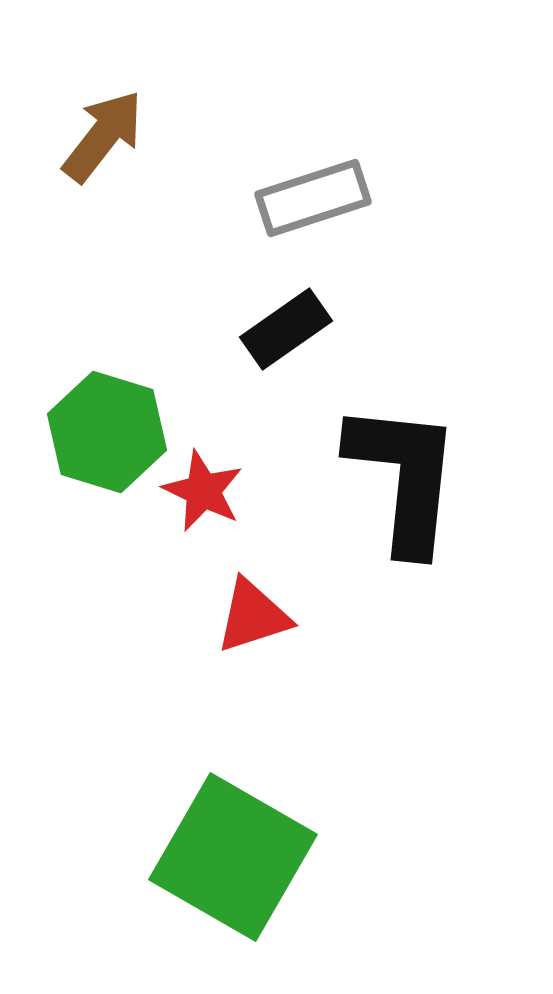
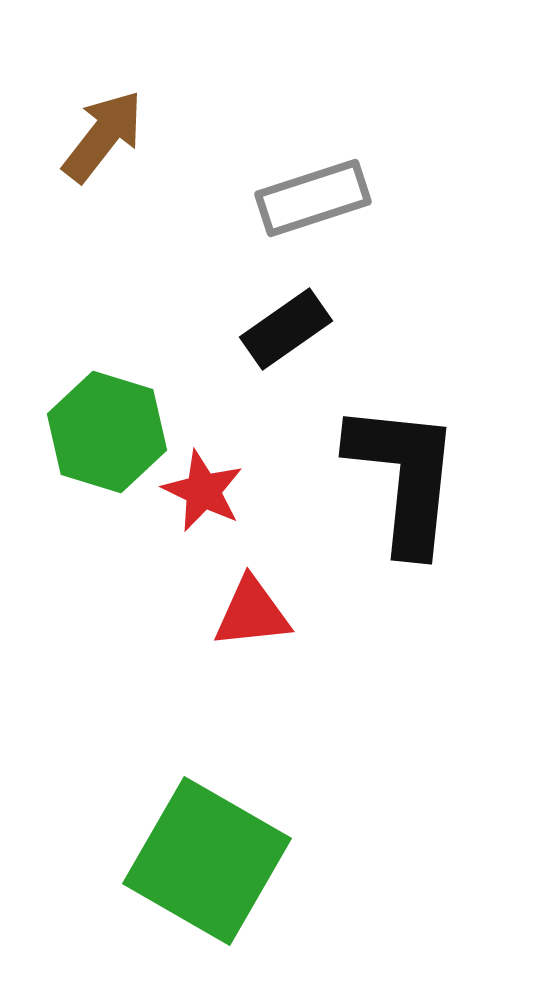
red triangle: moved 1 px left, 3 px up; rotated 12 degrees clockwise
green square: moved 26 px left, 4 px down
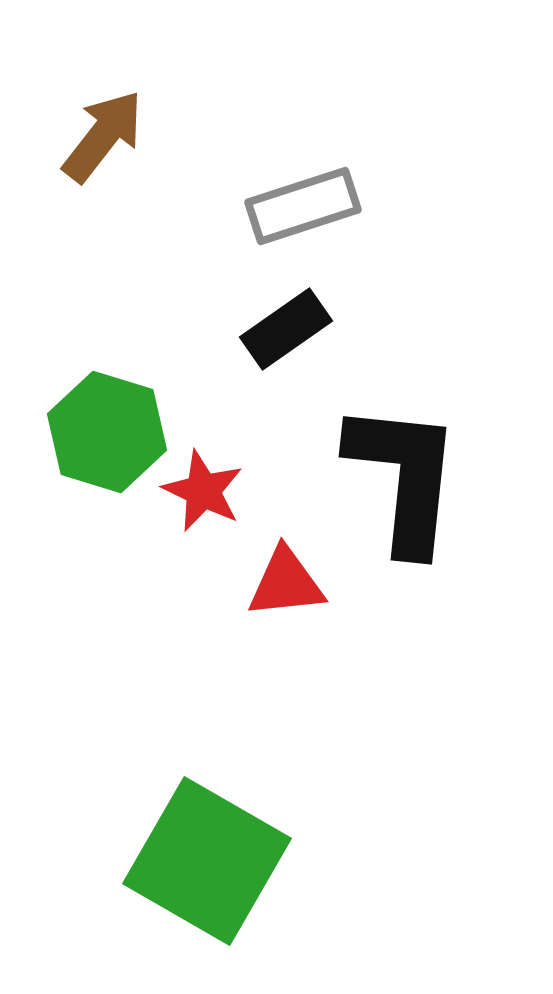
gray rectangle: moved 10 px left, 8 px down
red triangle: moved 34 px right, 30 px up
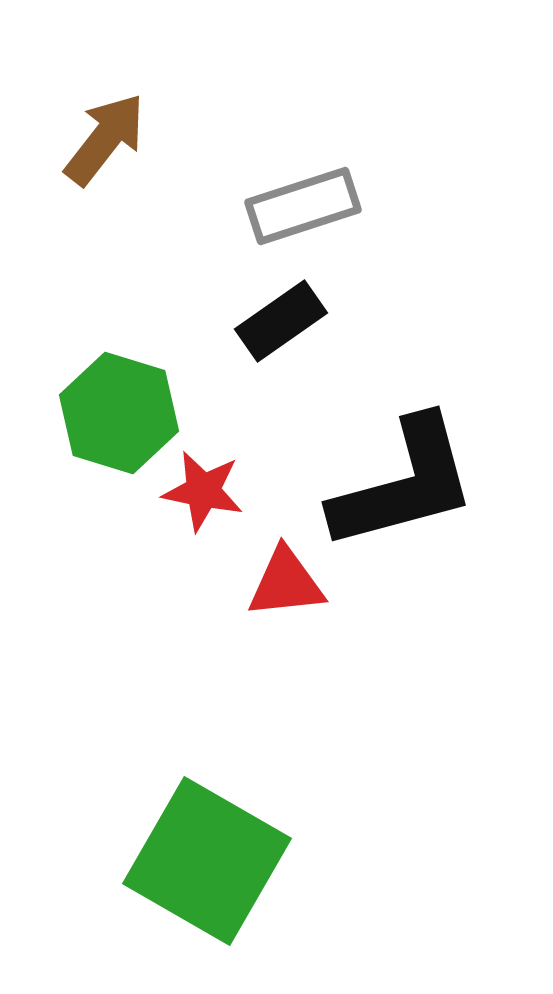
brown arrow: moved 2 px right, 3 px down
black rectangle: moved 5 px left, 8 px up
green hexagon: moved 12 px right, 19 px up
black L-shape: moved 7 px down; rotated 69 degrees clockwise
red star: rotated 14 degrees counterclockwise
